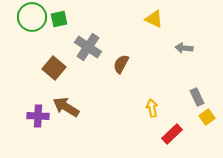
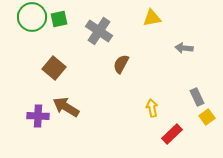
yellow triangle: moved 2 px left, 1 px up; rotated 36 degrees counterclockwise
gray cross: moved 11 px right, 16 px up
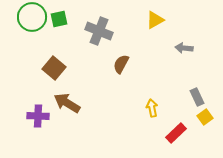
yellow triangle: moved 3 px right, 2 px down; rotated 18 degrees counterclockwise
gray cross: rotated 12 degrees counterclockwise
brown arrow: moved 1 px right, 4 px up
yellow square: moved 2 px left
red rectangle: moved 4 px right, 1 px up
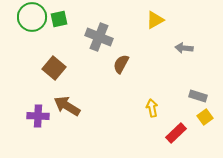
gray cross: moved 6 px down
gray rectangle: moved 1 px right, 1 px up; rotated 48 degrees counterclockwise
brown arrow: moved 3 px down
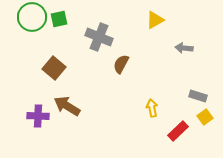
red rectangle: moved 2 px right, 2 px up
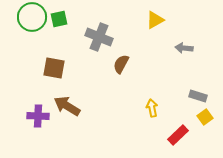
brown square: rotated 30 degrees counterclockwise
red rectangle: moved 4 px down
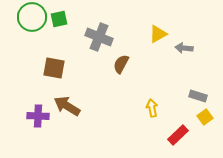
yellow triangle: moved 3 px right, 14 px down
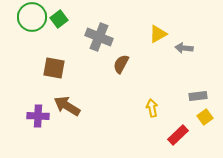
green square: rotated 24 degrees counterclockwise
gray rectangle: rotated 24 degrees counterclockwise
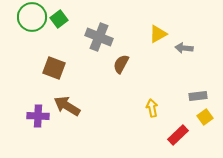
brown square: rotated 10 degrees clockwise
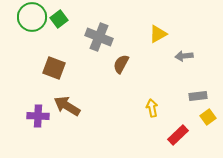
gray arrow: moved 8 px down; rotated 12 degrees counterclockwise
yellow square: moved 3 px right
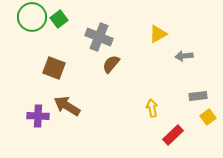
brown semicircle: moved 10 px left; rotated 12 degrees clockwise
red rectangle: moved 5 px left
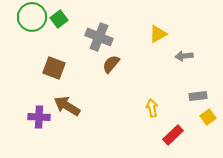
purple cross: moved 1 px right, 1 px down
